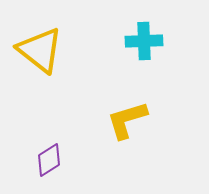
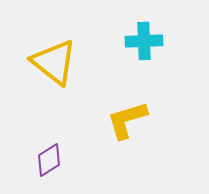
yellow triangle: moved 14 px right, 12 px down
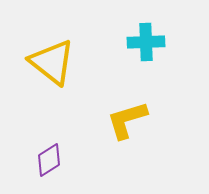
cyan cross: moved 2 px right, 1 px down
yellow triangle: moved 2 px left
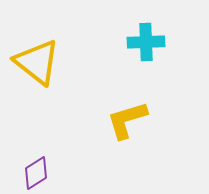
yellow triangle: moved 15 px left
purple diamond: moved 13 px left, 13 px down
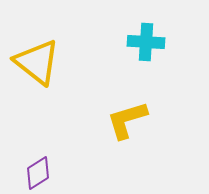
cyan cross: rotated 6 degrees clockwise
purple diamond: moved 2 px right
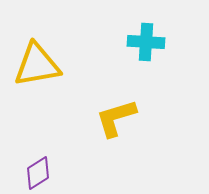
yellow triangle: moved 3 px down; rotated 48 degrees counterclockwise
yellow L-shape: moved 11 px left, 2 px up
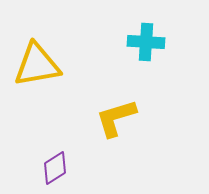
purple diamond: moved 17 px right, 5 px up
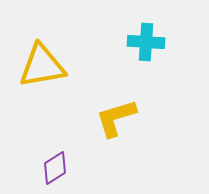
yellow triangle: moved 5 px right, 1 px down
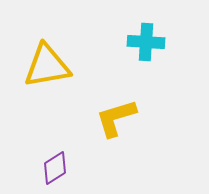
yellow triangle: moved 5 px right
